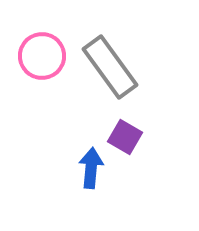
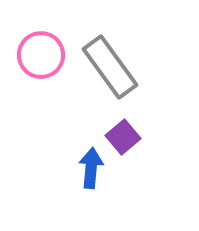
pink circle: moved 1 px left, 1 px up
purple square: moved 2 px left; rotated 20 degrees clockwise
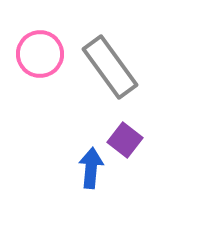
pink circle: moved 1 px left, 1 px up
purple square: moved 2 px right, 3 px down; rotated 12 degrees counterclockwise
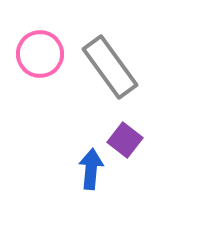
blue arrow: moved 1 px down
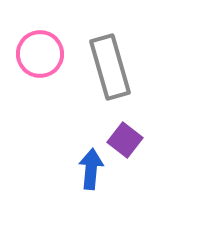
gray rectangle: rotated 20 degrees clockwise
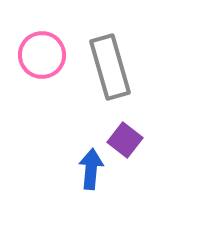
pink circle: moved 2 px right, 1 px down
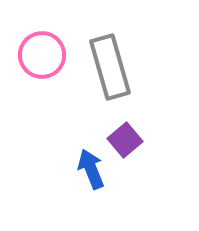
purple square: rotated 12 degrees clockwise
blue arrow: rotated 27 degrees counterclockwise
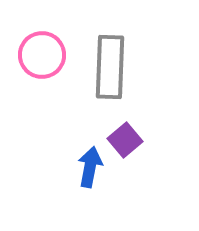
gray rectangle: rotated 18 degrees clockwise
blue arrow: moved 1 px left, 2 px up; rotated 33 degrees clockwise
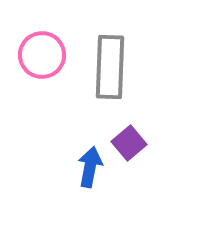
purple square: moved 4 px right, 3 px down
